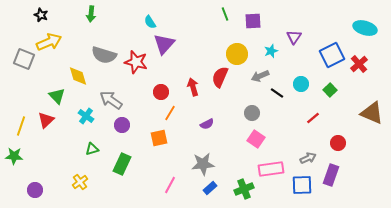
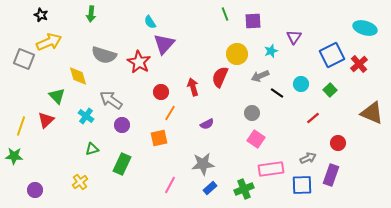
red star at (136, 62): moved 3 px right; rotated 15 degrees clockwise
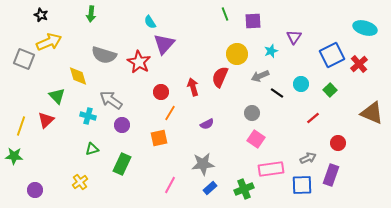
cyan cross at (86, 116): moved 2 px right; rotated 21 degrees counterclockwise
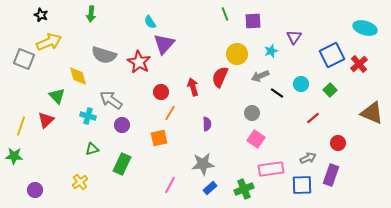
purple semicircle at (207, 124): rotated 64 degrees counterclockwise
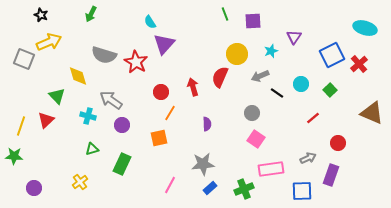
green arrow at (91, 14): rotated 21 degrees clockwise
red star at (139, 62): moved 3 px left
blue square at (302, 185): moved 6 px down
purple circle at (35, 190): moved 1 px left, 2 px up
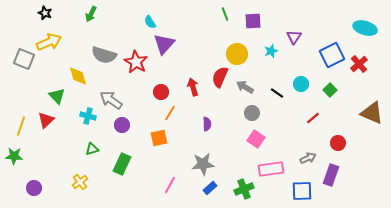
black star at (41, 15): moved 4 px right, 2 px up
gray arrow at (260, 76): moved 15 px left, 11 px down; rotated 54 degrees clockwise
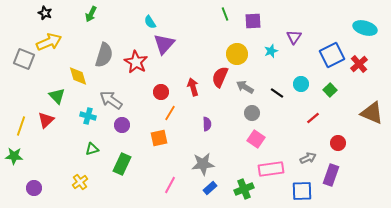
gray semicircle at (104, 55): rotated 90 degrees counterclockwise
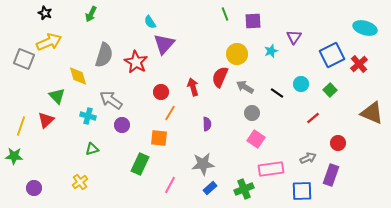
orange square at (159, 138): rotated 18 degrees clockwise
green rectangle at (122, 164): moved 18 px right
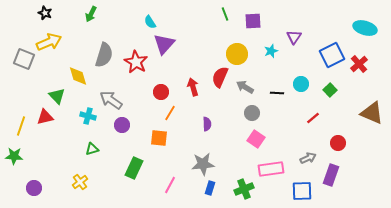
black line at (277, 93): rotated 32 degrees counterclockwise
red triangle at (46, 120): moved 1 px left, 3 px up; rotated 30 degrees clockwise
green rectangle at (140, 164): moved 6 px left, 4 px down
blue rectangle at (210, 188): rotated 32 degrees counterclockwise
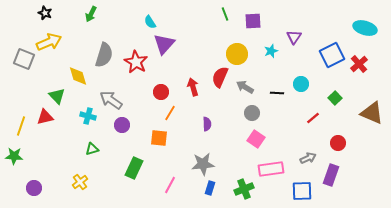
green square at (330, 90): moved 5 px right, 8 px down
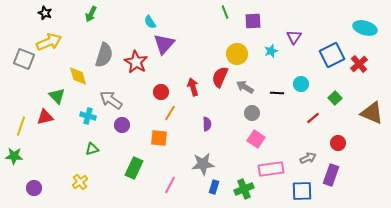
green line at (225, 14): moved 2 px up
blue rectangle at (210, 188): moved 4 px right, 1 px up
